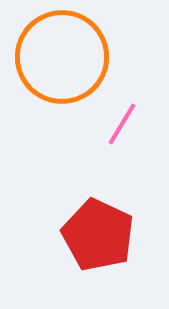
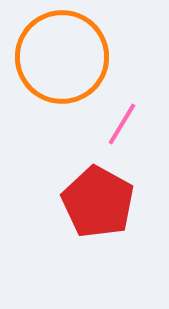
red pentagon: moved 33 px up; rotated 4 degrees clockwise
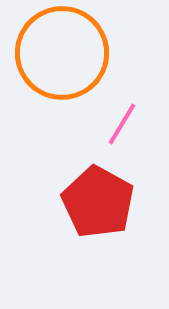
orange circle: moved 4 px up
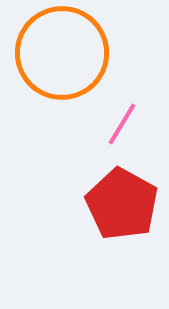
red pentagon: moved 24 px right, 2 px down
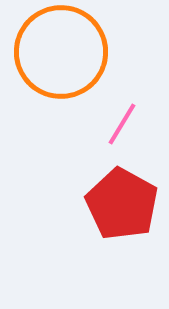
orange circle: moved 1 px left, 1 px up
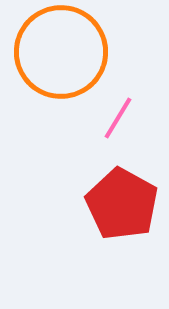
pink line: moved 4 px left, 6 px up
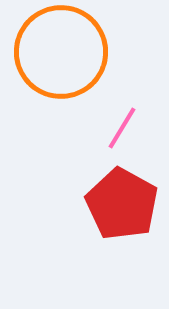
pink line: moved 4 px right, 10 px down
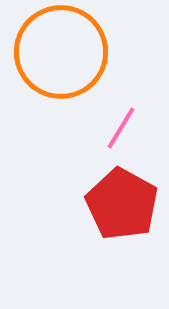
pink line: moved 1 px left
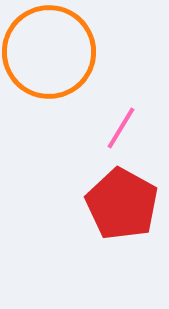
orange circle: moved 12 px left
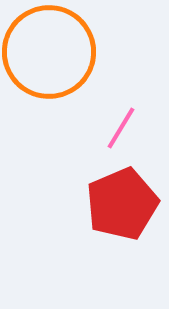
red pentagon: rotated 20 degrees clockwise
